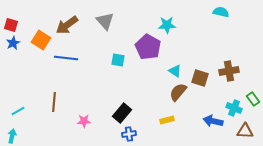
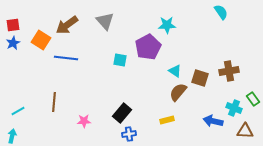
cyan semicircle: rotated 42 degrees clockwise
red square: moved 2 px right; rotated 24 degrees counterclockwise
purple pentagon: rotated 15 degrees clockwise
cyan square: moved 2 px right
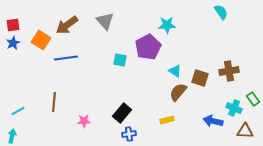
blue line: rotated 15 degrees counterclockwise
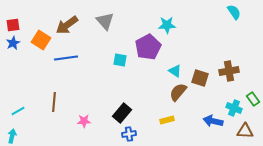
cyan semicircle: moved 13 px right
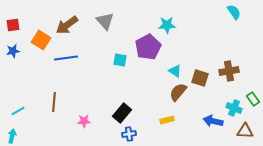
blue star: moved 8 px down; rotated 16 degrees clockwise
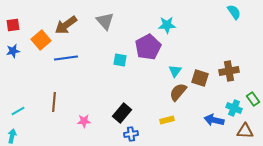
brown arrow: moved 1 px left
orange square: rotated 18 degrees clockwise
cyan triangle: rotated 32 degrees clockwise
blue arrow: moved 1 px right, 1 px up
blue cross: moved 2 px right
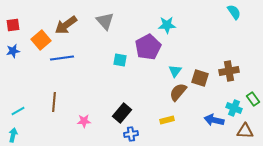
blue line: moved 4 px left
cyan arrow: moved 1 px right, 1 px up
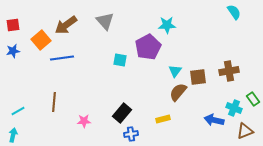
brown square: moved 2 px left, 1 px up; rotated 24 degrees counterclockwise
yellow rectangle: moved 4 px left, 1 px up
brown triangle: rotated 24 degrees counterclockwise
